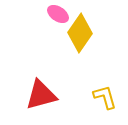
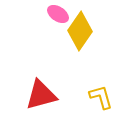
yellow diamond: moved 2 px up
yellow L-shape: moved 4 px left
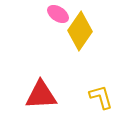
red triangle: rotated 12 degrees clockwise
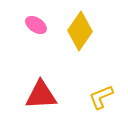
pink ellipse: moved 22 px left, 11 px down
yellow L-shape: rotated 96 degrees counterclockwise
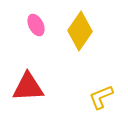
pink ellipse: rotated 30 degrees clockwise
red triangle: moved 13 px left, 8 px up
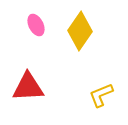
yellow L-shape: moved 2 px up
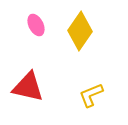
red triangle: rotated 16 degrees clockwise
yellow L-shape: moved 10 px left
